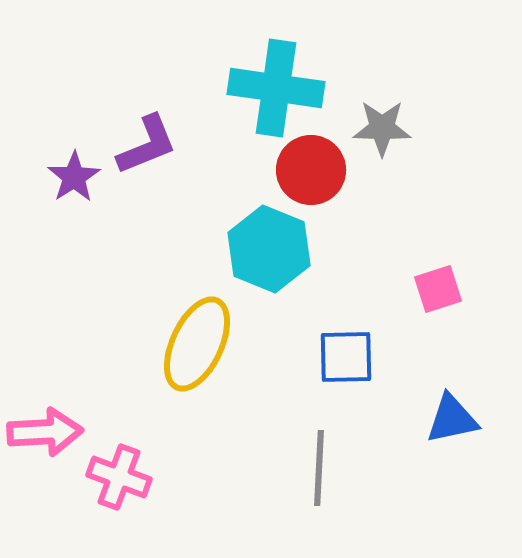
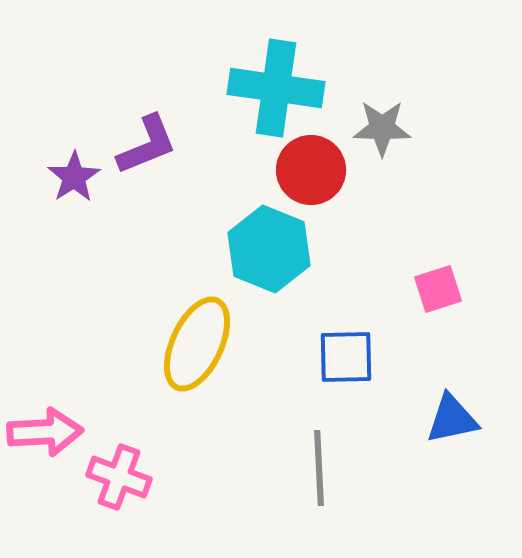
gray line: rotated 6 degrees counterclockwise
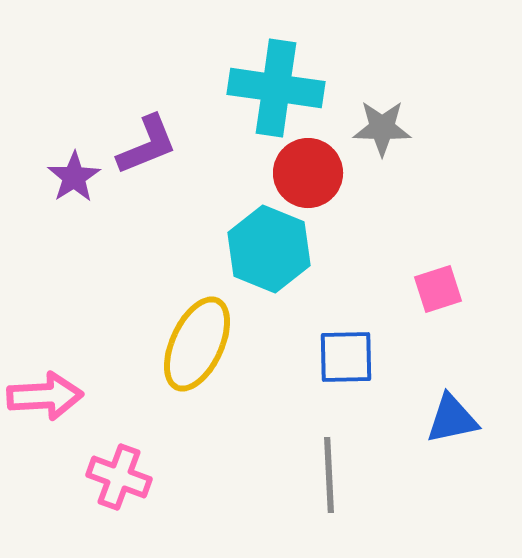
red circle: moved 3 px left, 3 px down
pink arrow: moved 36 px up
gray line: moved 10 px right, 7 px down
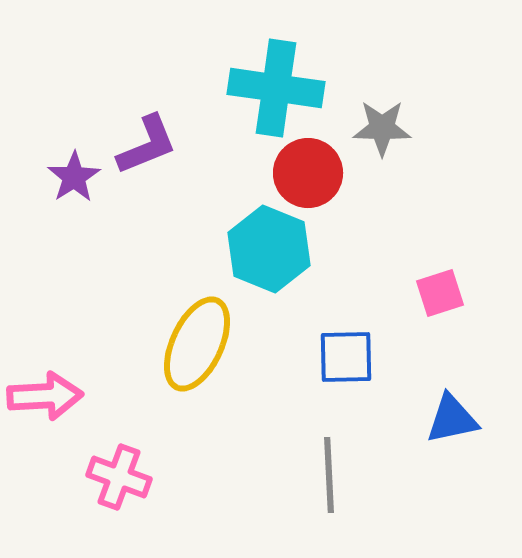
pink square: moved 2 px right, 4 px down
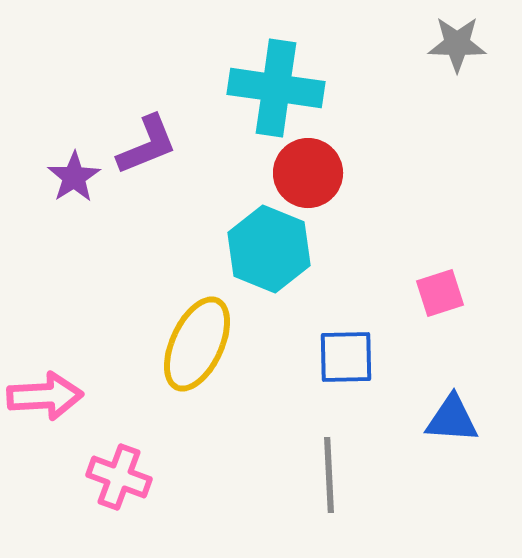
gray star: moved 75 px right, 84 px up
blue triangle: rotated 16 degrees clockwise
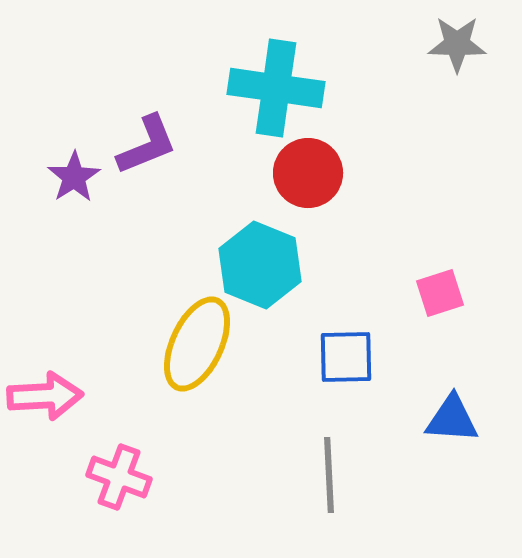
cyan hexagon: moved 9 px left, 16 px down
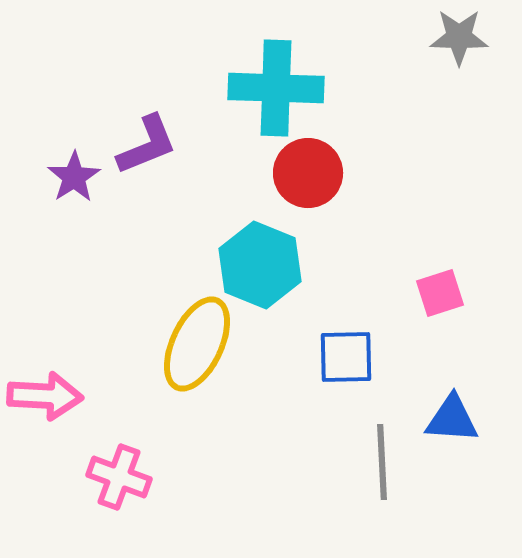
gray star: moved 2 px right, 7 px up
cyan cross: rotated 6 degrees counterclockwise
pink arrow: rotated 6 degrees clockwise
gray line: moved 53 px right, 13 px up
